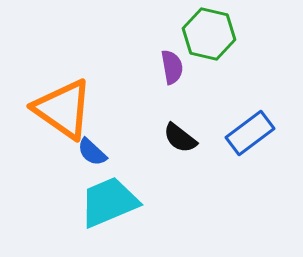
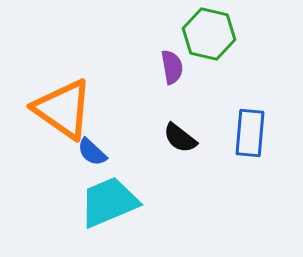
blue rectangle: rotated 48 degrees counterclockwise
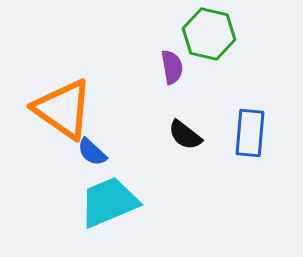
black semicircle: moved 5 px right, 3 px up
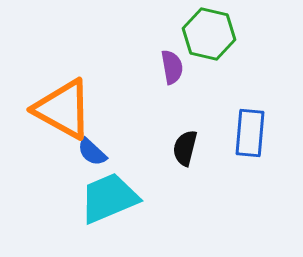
orange triangle: rotated 6 degrees counterclockwise
black semicircle: moved 13 px down; rotated 66 degrees clockwise
cyan trapezoid: moved 4 px up
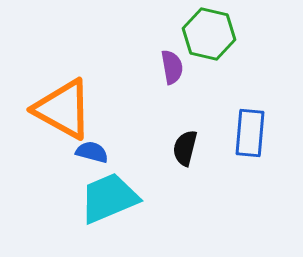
blue semicircle: rotated 152 degrees clockwise
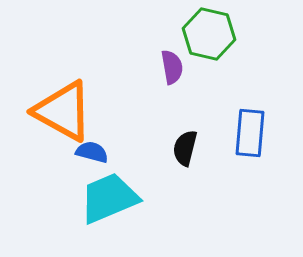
orange triangle: moved 2 px down
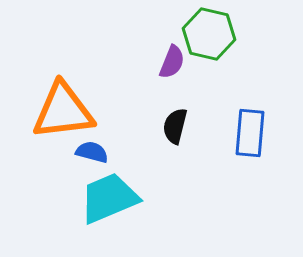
purple semicircle: moved 5 px up; rotated 32 degrees clockwise
orange triangle: rotated 36 degrees counterclockwise
black semicircle: moved 10 px left, 22 px up
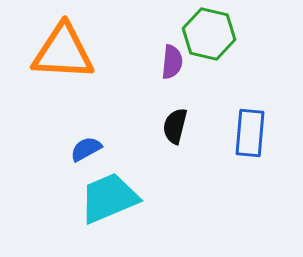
purple semicircle: rotated 16 degrees counterclockwise
orange triangle: moved 59 px up; rotated 10 degrees clockwise
blue semicircle: moved 6 px left, 3 px up; rotated 44 degrees counterclockwise
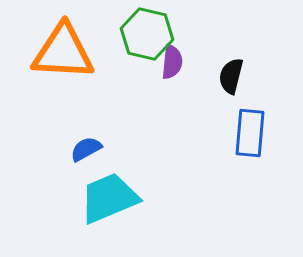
green hexagon: moved 62 px left
black semicircle: moved 56 px right, 50 px up
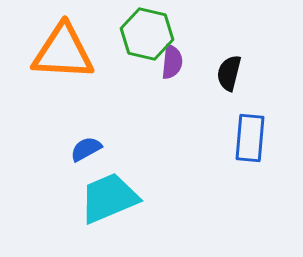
black semicircle: moved 2 px left, 3 px up
blue rectangle: moved 5 px down
